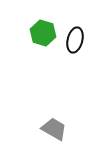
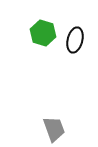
gray trapezoid: rotated 40 degrees clockwise
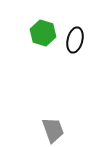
gray trapezoid: moved 1 px left, 1 px down
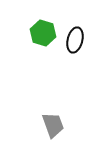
gray trapezoid: moved 5 px up
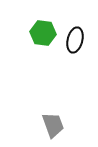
green hexagon: rotated 10 degrees counterclockwise
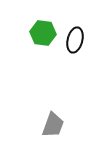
gray trapezoid: rotated 40 degrees clockwise
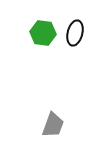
black ellipse: moved 7 px up
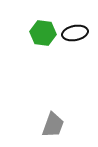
black ellipse: rotated 65 degrees clockwise
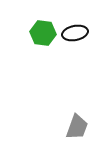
gray trapezoid: moved 24 px right, 2 px down
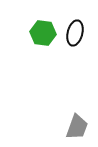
black ellipse: rotated 65 degrees counterclockwise
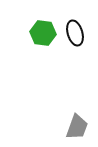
black ellipse: rotated 30 degrees counterclockwise
